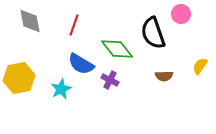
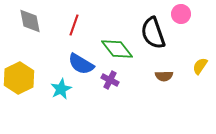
yellow hexagon: rotated 16 degrees counterclockwise
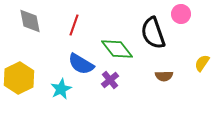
yellow semicircle: moved 2 px right, 3 px up
purple cross: rotated 24 degrees clockwise
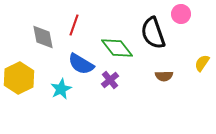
gray diamond: moved 13 px right, 16 px down
green diamond: moved 1 px up
